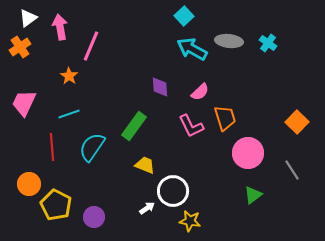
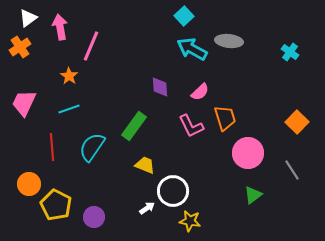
cyan cross: moved 22 px right, 9 px down
cyan line: moved 5 px up
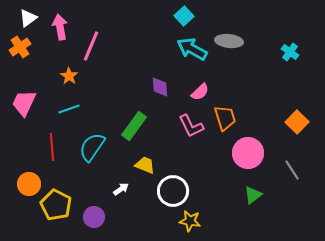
white arrow: moved 26 px left, 19 px up
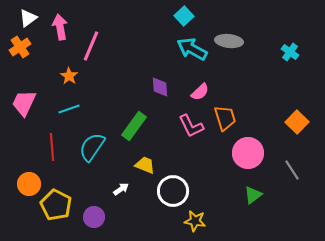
yellow star: moved 5 px right
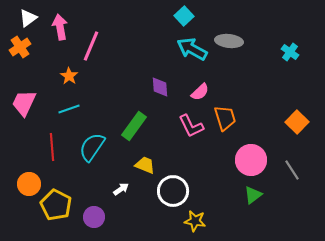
pink circle: moved 3 px right, 7 px down
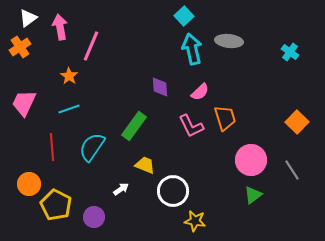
cyan arrow: rotated 48 degrees clockwise
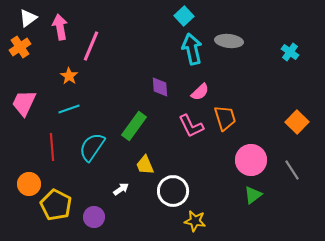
yellow trapezoid: rotated 135 degrees counterclockwise
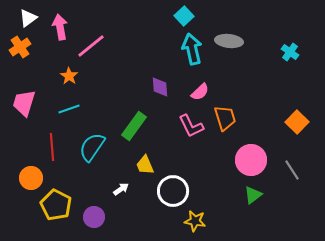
pink line: rotated 28 degrees clockwise
pink trapezoid: rotated 8 degrees counterclockwise
orange circle: moved 2 px right, 6 px up
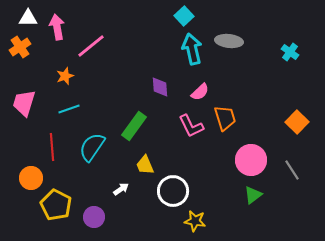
white triangle: rotated 36 degrees clockwise
pink arrow: moved 3 px left
orange star: moved 4 px left; rotated 18 degrees clockwise
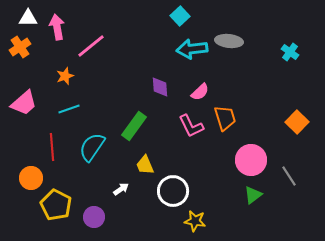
cyan square: moved 4 px left
cyan arrow: rotated 84 degrees counterclockwise
pink trapezoid: rotated 148 degrees counterclockwise
gray line: moved 3 px left, 6 px down
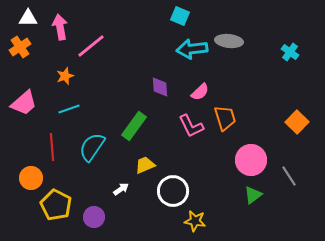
cyan square: rotated 24 degrees counterclockwise
pink arrow: moved 3 px right
yellow trapezoid: rotated 90 degrees clockwise
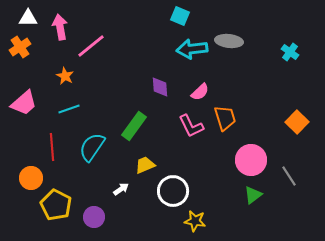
orange star: rotated 24 degrees counterclockwise
